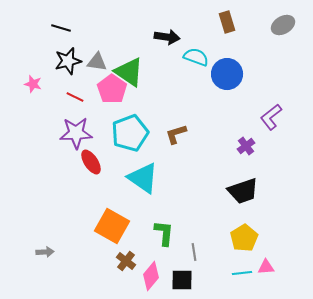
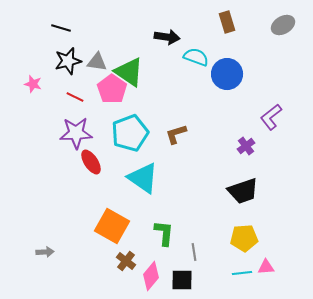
yellow pentagon: rotated 28 degrees clockwise
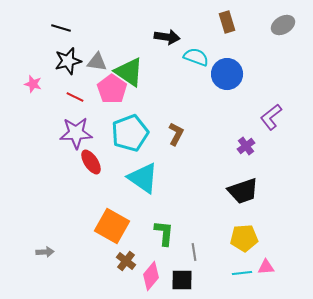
brown L-shape: rotated 135 degrees clockwise
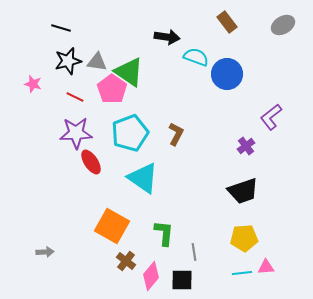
brown rectangle: rotated 20 degrees counterclockwise
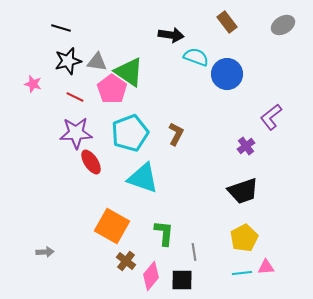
black arrow: moved 4 px right, 2 px up
cyan triangle: rotated 16 degrees counterclockwise
yellow pentagon: rotated 24 degrees counterclockwise
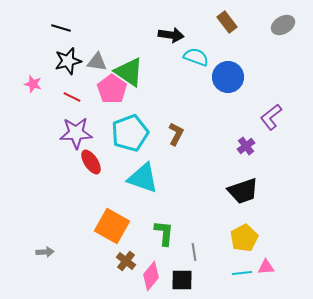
blue circle: moved 1 px right, 3 px down
red line: moved 3 px left
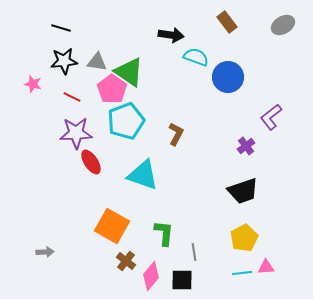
black star: moved 4 px left; rotated 8 degrees clockwise
cyan pentagon: moved 4 px left, 12 px up
cyan triangle: moved 3 px up
